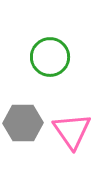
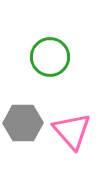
pink triangle: rotated 6 degrees counterclockwise
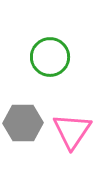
pink triangle: rotated 15 degrees clockwise
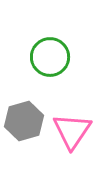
gray hexagon: moved 1 px right, 2 px up; rotated 15 degrees counterclockwise
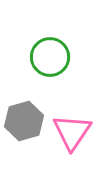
pink triangle: moved 1 px down
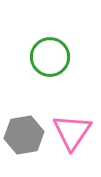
gray hexagon: moved 14 px down; rotated 6 degrees clockwise
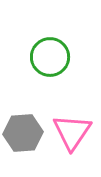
gray hexagon: moved 1 px left, 2 px up; rotated 6 degrees clockwise
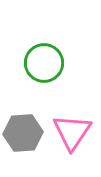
green circle: moved 6 px left, 6 px down
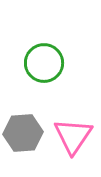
pink triangle: moved 1 px right, 4 px down
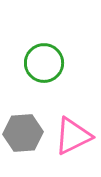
pink triangle: rotated 30 degrees clockwise
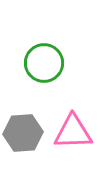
pink triangle: moved 4 px up; rotated 24 degrees clockwise
